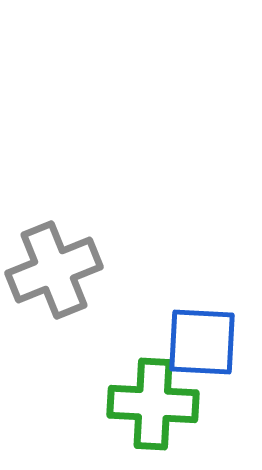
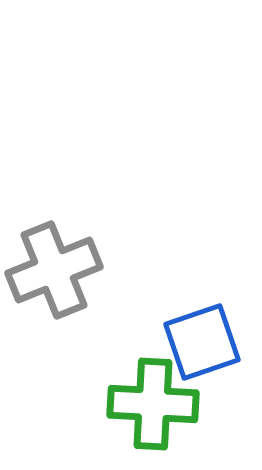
blue square: rotated 22 degrees counterclockwise
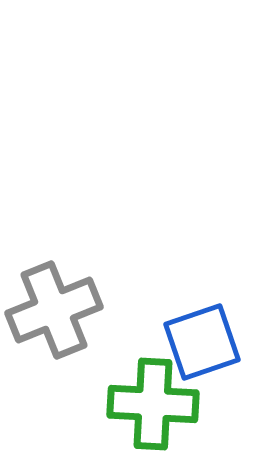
gray cross: moved 40 px down
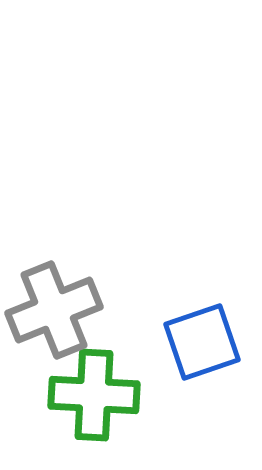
green cross: moved 59 px left, 9 px up
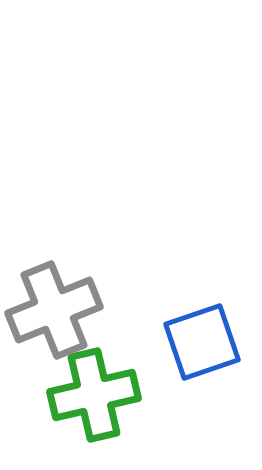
green cross: rotated 16 degrees counterclockwise
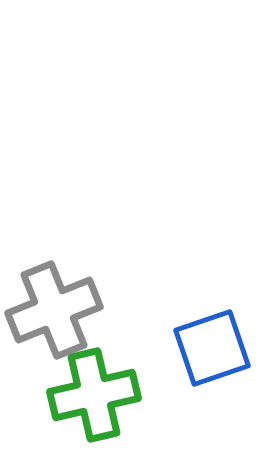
blue square: moved 10 px right, 6 px down
